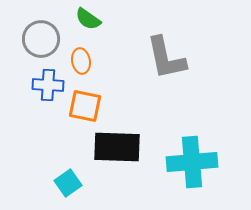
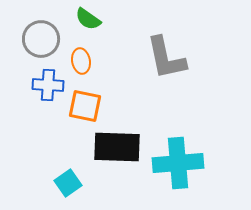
cyan cross: moved 14 px left, 1 px down
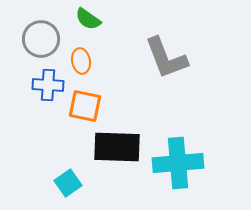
gray L-shape: rotated 9 degrees counterclockwise
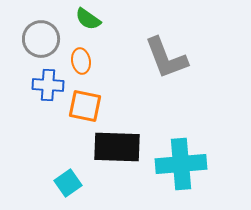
cyan cross: moved 3 px right, 1 px down
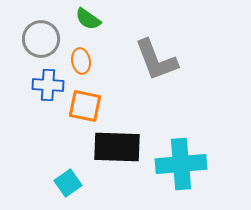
gray L-shape: moved 10 px left, 2 px down
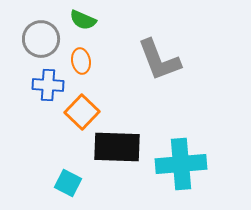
green semicircle: moved 5 px left, 1 px down; rotated 12 degrees counterclockwise
gray L-shape: moved 3 px right
orange square: moved 3 px left, 6 px down; rotated 32 degrees clockwise
cyan square: rotated 28 degrees counterclockwise
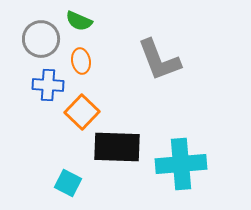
green semicircle: moved 4 px left, 1 px down
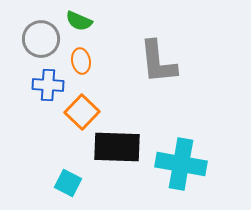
gray L-shape: moved 1 px left, 2 px down; rotated 15 degrees clockwise
cyan cross: rotated 15 degrees clockwise
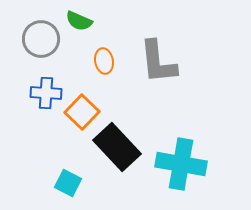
orange ellipse: moved 23 px right
blue cross: moved 2 px left, 8 px down
black rectangle: rotated 45 degrees clockwise
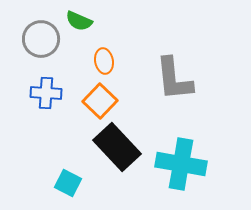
gray L-shape: moved 16 px right, 17 px down
orange square: moved 18 px right, 11 px up
